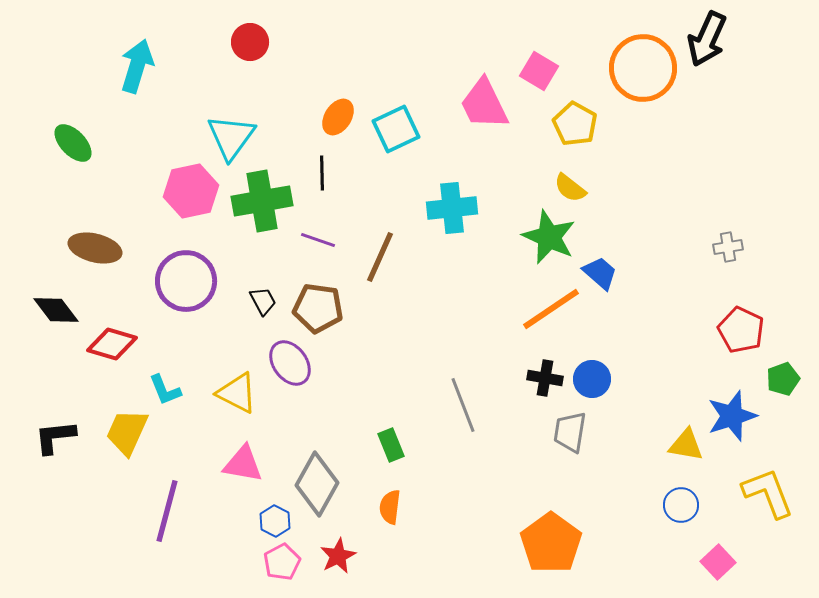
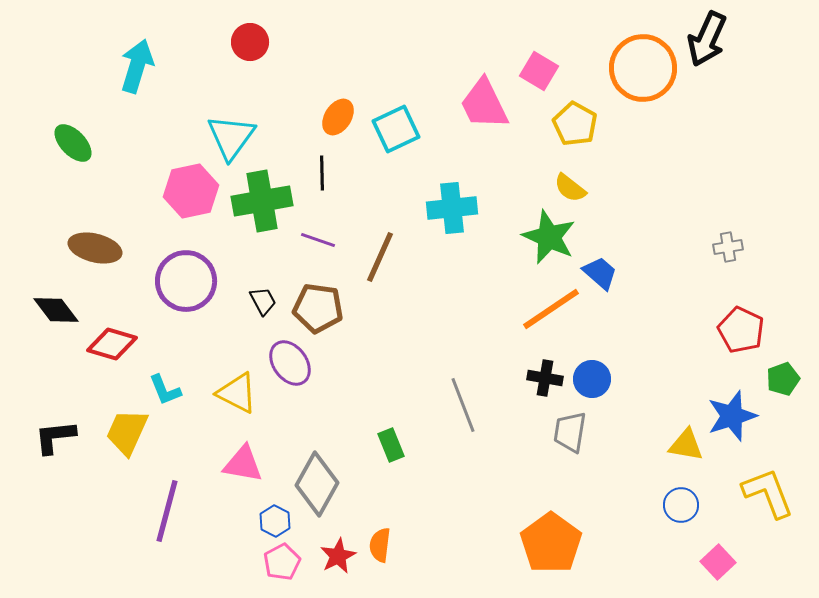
orange semicircle at (390, 507): moved 10 px left, 38 px down
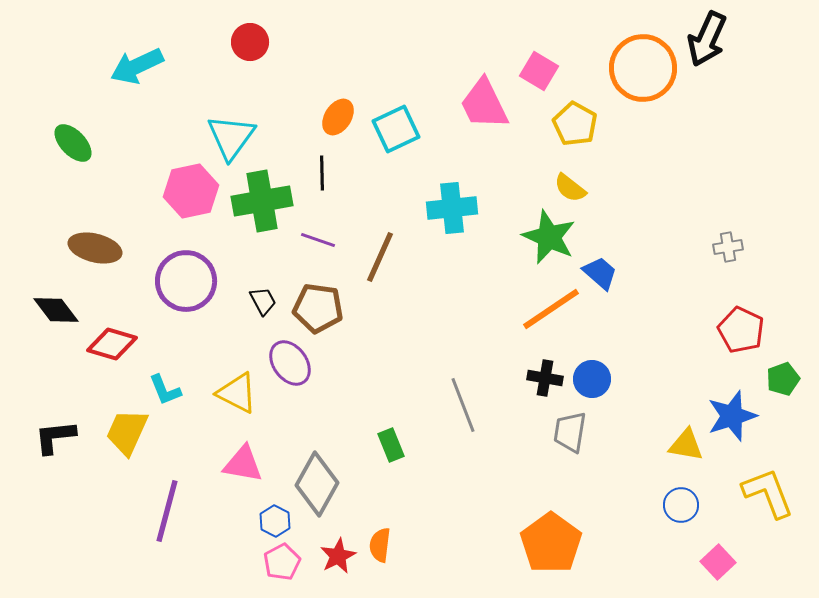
cyan arrow at (137, 66): rotated 132 degrees counterclockwise
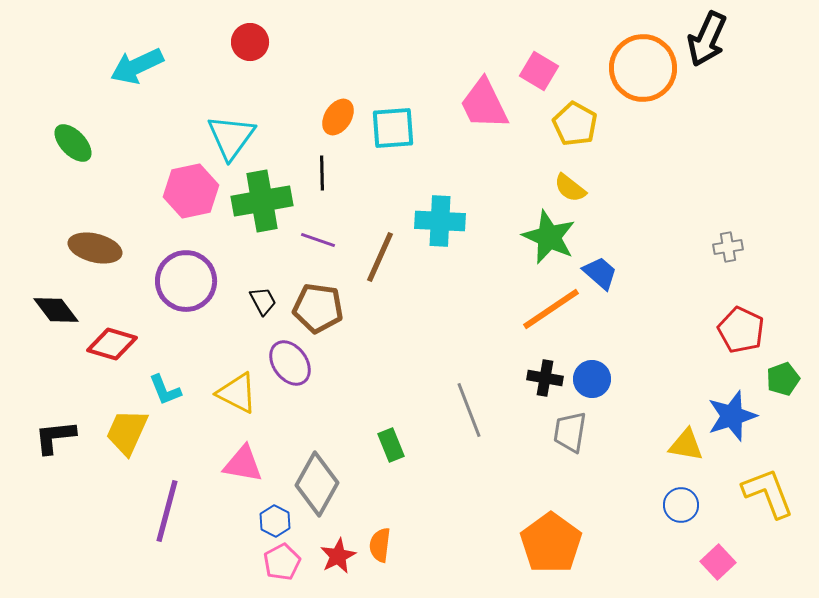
cyan square at (396, 129): moved 3 px left, 1 px up; rotated 21 degrees clockwise
cyan cross at (452, 208): moved 12 px left, 13 px down; rotated 9 degrees clockwise
gray line at (463, 405): moved 6 px right, 5 px down
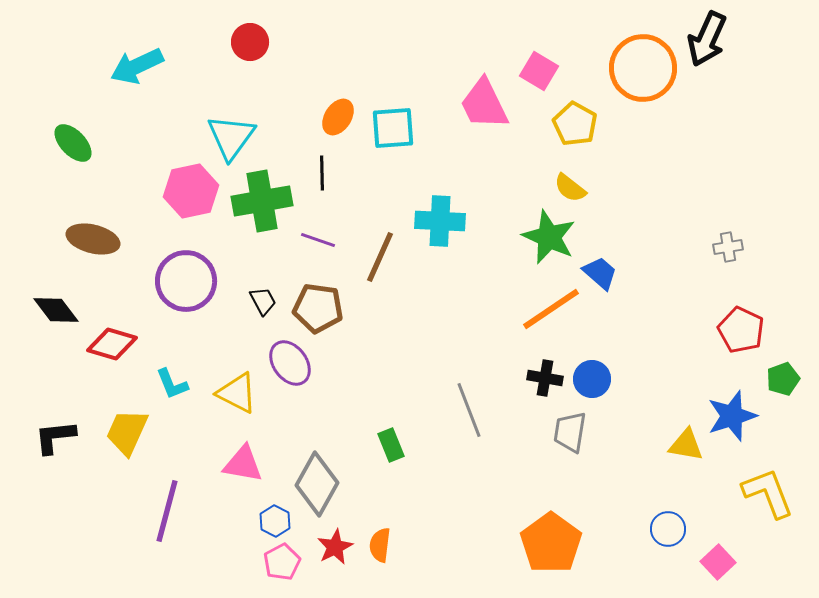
brown ellipse at (95, 248): moved 2 px left, 9 px up
cyan L-shape at (165, 390): moved 7 px right, 6 px up
blue circle at (681, 505): moved 13 px left, 24 px down
red star at (338, 556): moved 3 px left, 9 px up
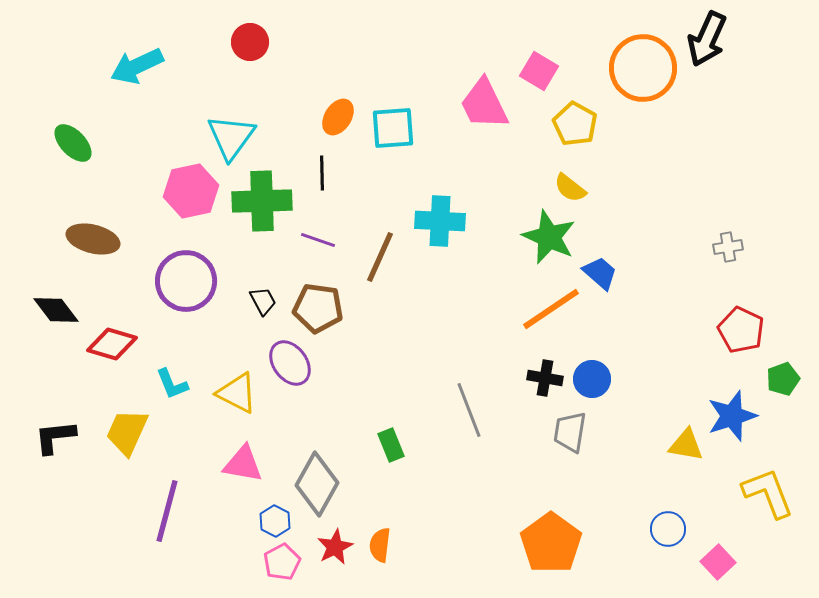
green cross at (262, 201): rotated 8 degrees clockwise
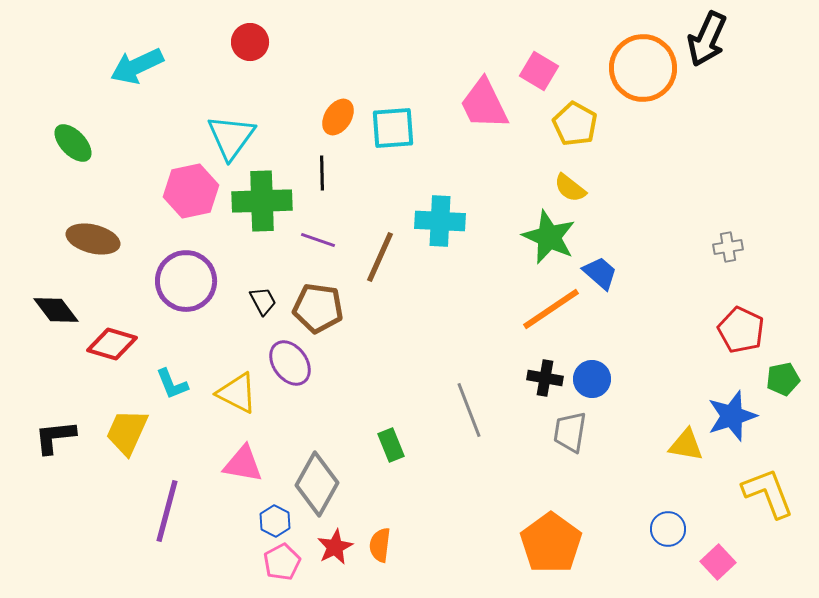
green pentagon at (783, 379): rotated 8 degrees clockwise
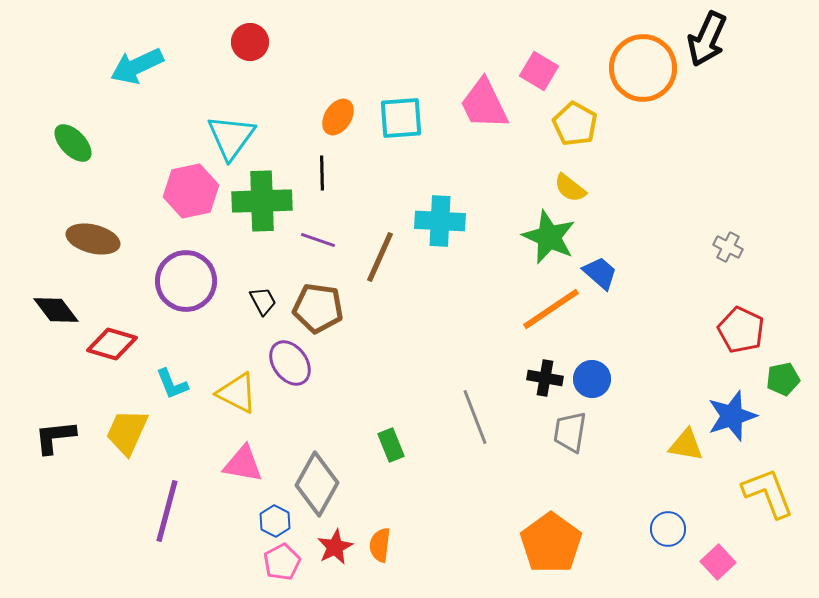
cyan square at (393, 128): moved 8 px right, 10 px up
gray cross at (728, 247): rotated 36 degrees clockwise
gray line at (469, 410): moved 6 px right, 7 px down
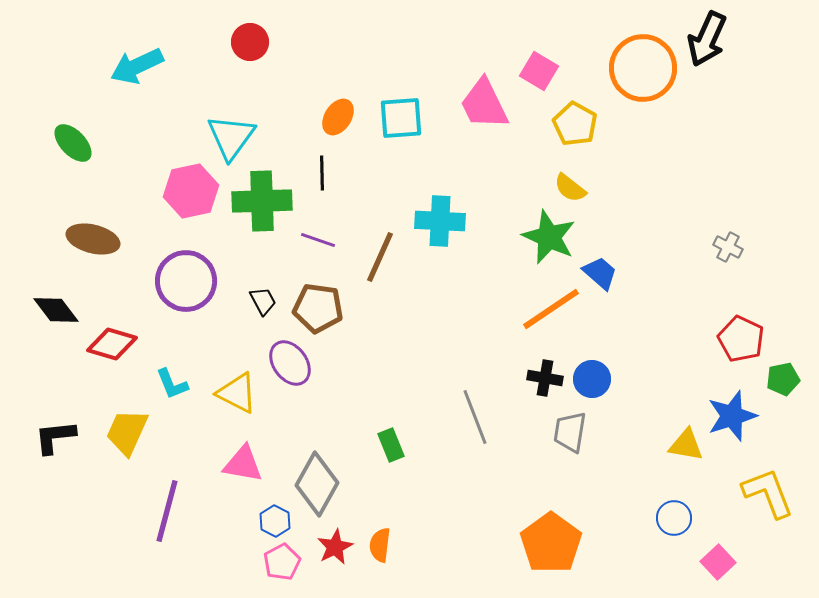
red pentagon at (741, 330): moved 9 px down
blue circle at (668, 529): moved 6 px right, 11 px up
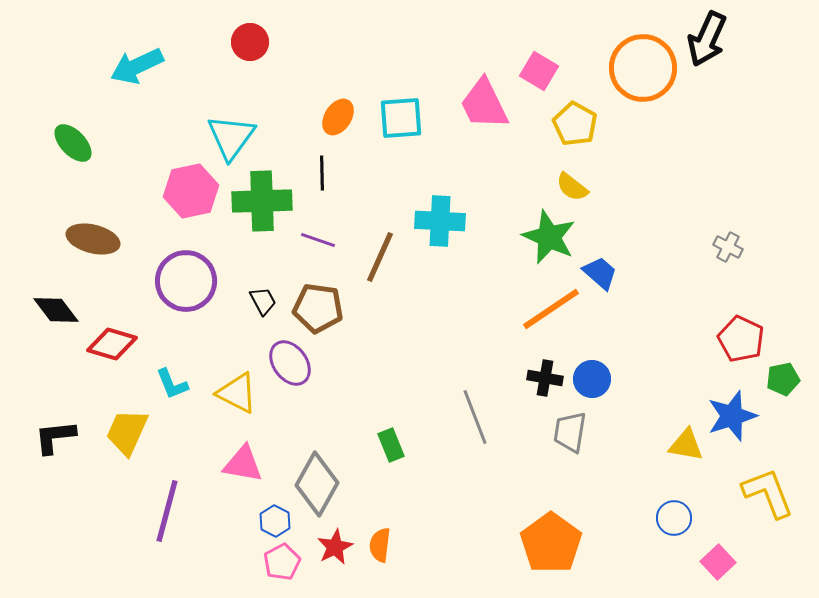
yellow semicircle at (570, 188): moved 2 px right, 1 px up
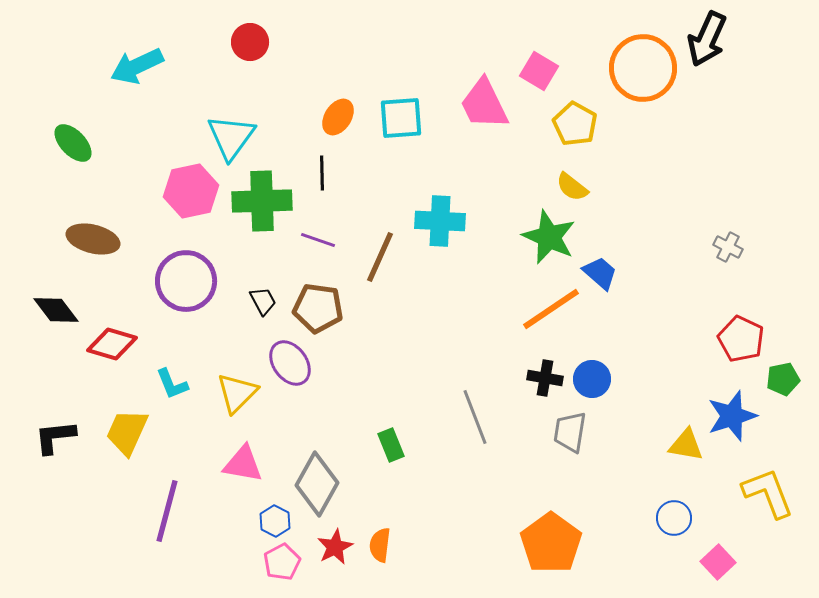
yellow triangle at (237, 393): rotated 48 degrees clockwise
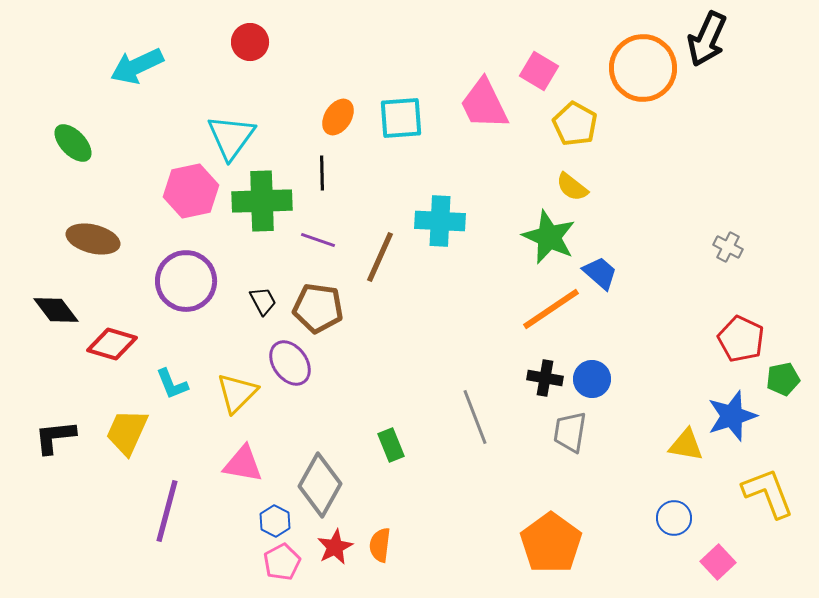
gray diamond at (317, 484): moved 3 px right, 1 px down
